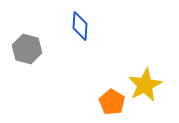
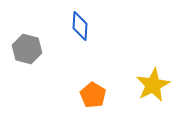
yellow star: moved 8 px right
orange pentagon: moved 19 px left, 7 px up
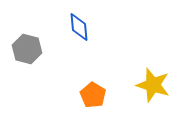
blue diamond: moved 1 px left, 1 px down; rotated 8 degrees counterclockwise
yellow star: rotated 28 degrees counterclockwise
